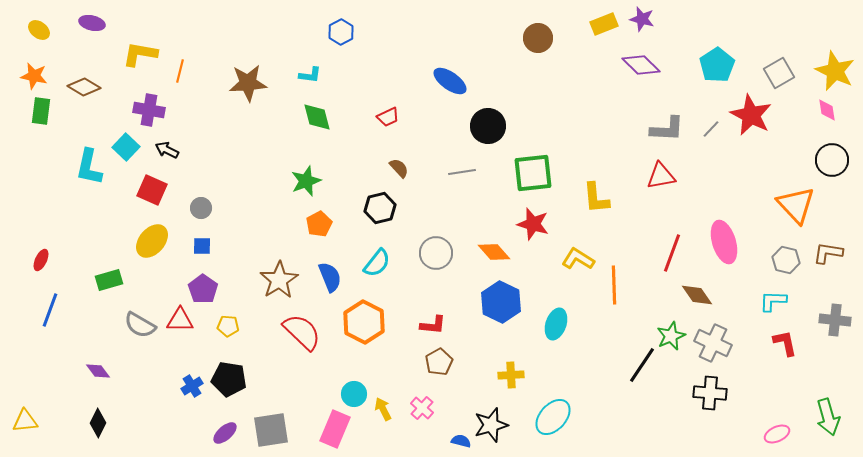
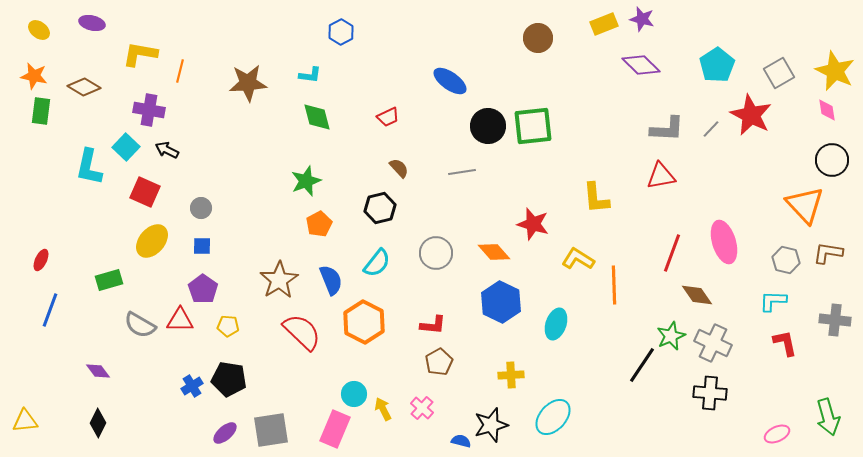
green square at (533, 173): moved 47 px up
red square at (152, 190): moved 7 px left, 2 px down
orange triangle at (796, 205): moved 9 px right
blue semicircle at (330, 277): moved 1 px right, 3 px down
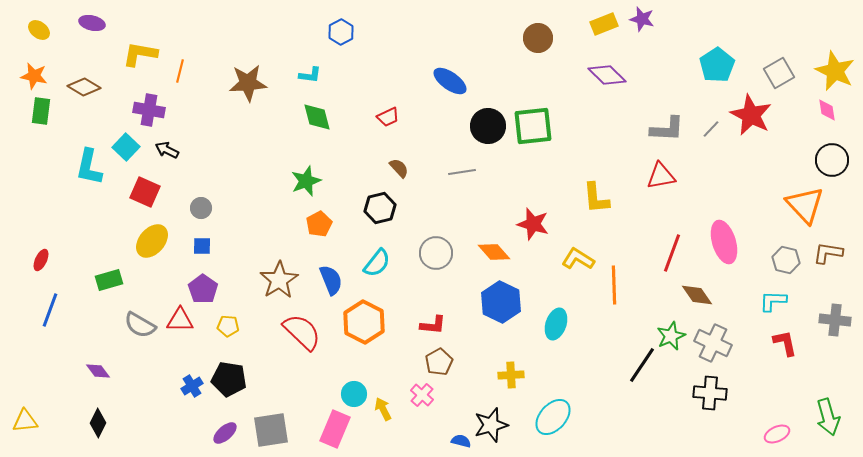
purple diamond at (641, 65): moved 34 px left, 10 px down
pink cross at (422, 408): moved 13 px up
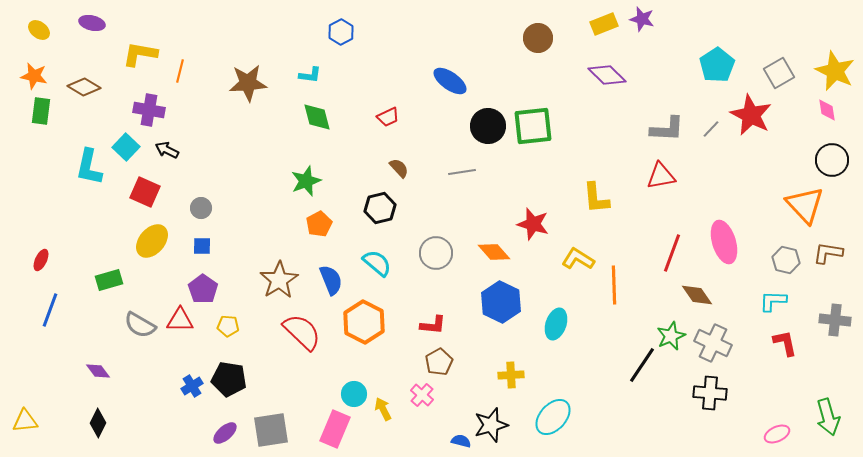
cyan semicircle at (377, 263): rotated 88 degrees counterclockwise
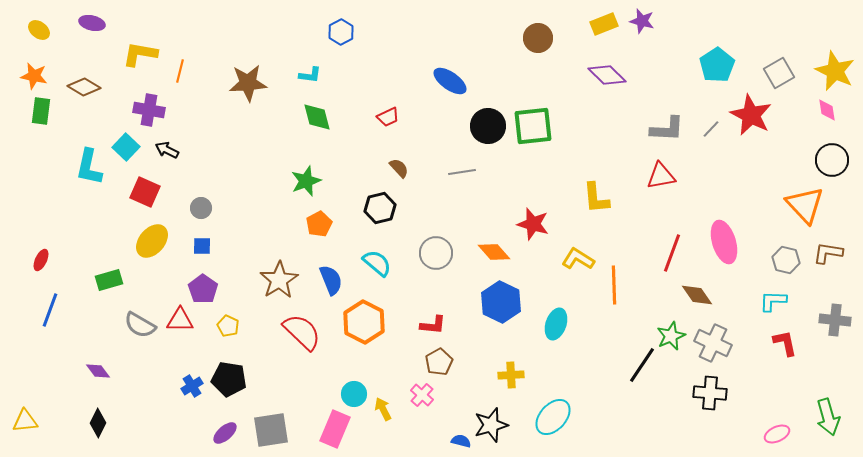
purple star at (642, 19): moved 2 px down
yellow pentagon at (228, 326): rotated 20 degrees clockwise
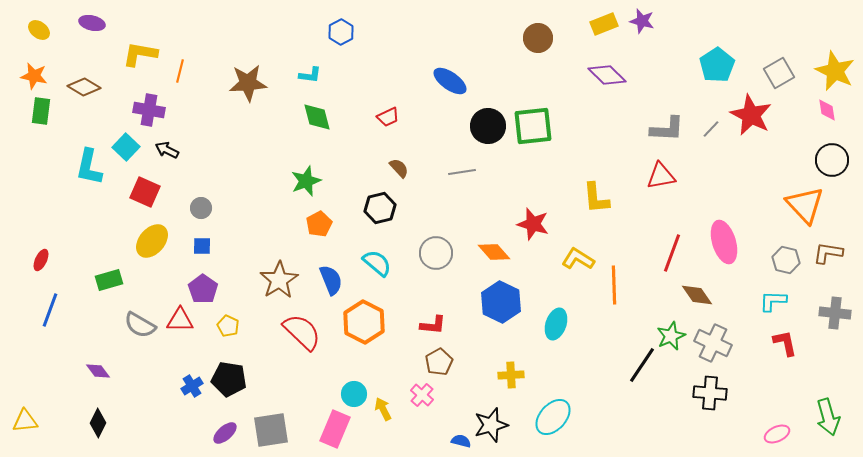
gray cross at (835, 320): moved 7 px up
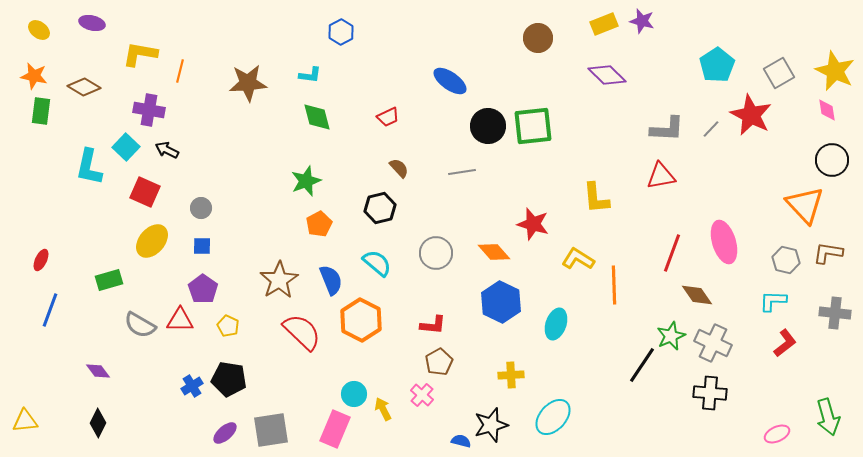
orange hexagon at (364, 322): moved 3 px left, 2 px up
red L-shape at (785, 343): rotated 64 degrees clockwise
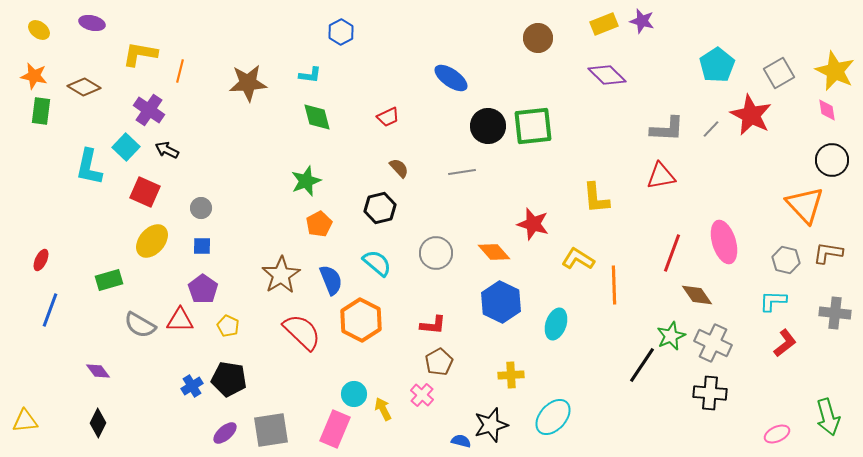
blue ellipse at (450, 81): moved 1 px right, 3 px up
purple cross at (149, 110): rotated 24 degrees clockwise
brown star at (279, 280): moved 2 px right, 5 px up
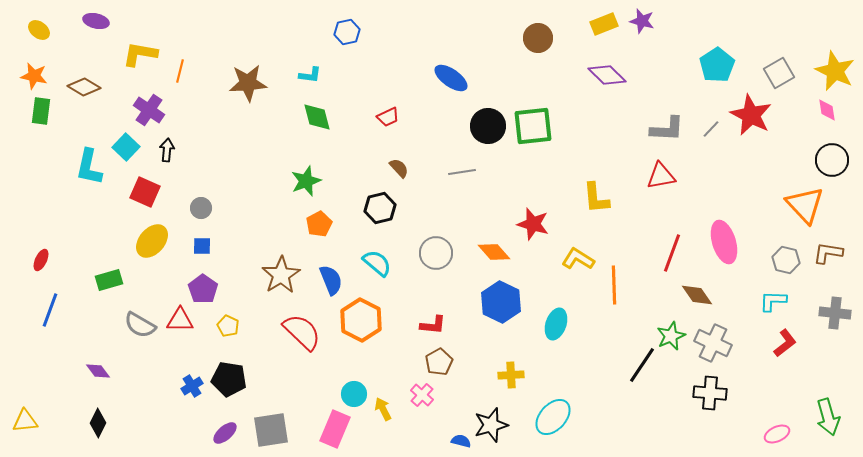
purple ellipse at (92, 23): moved 4 px right, 2 px up
blue hexagon at (341, 32): moved 6 px right; rotated 15 degrees clockwise
black arrow at (167, 150): rotated 70 degrees clockwise
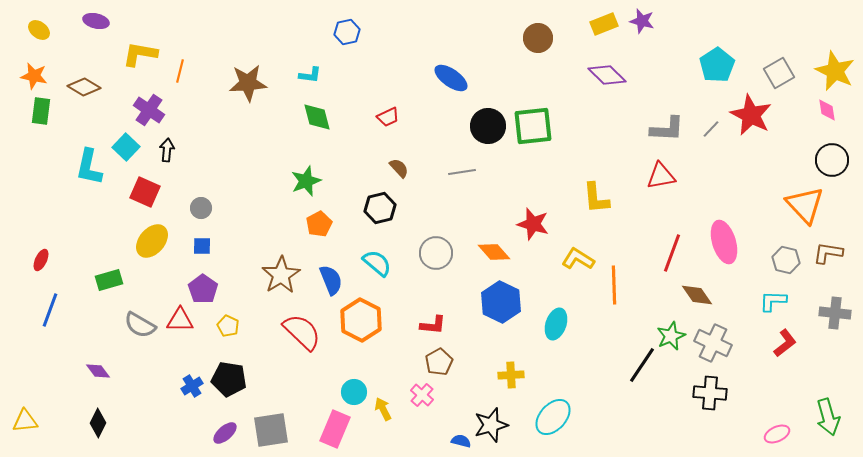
cyan circle at (354, 394): moved 2 px up
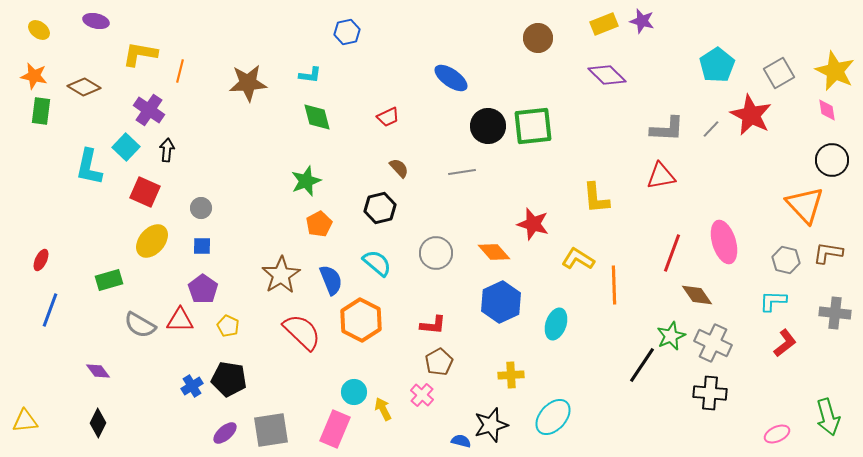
blue hexagon at (501, 302): rotated 9 degrees clockwise
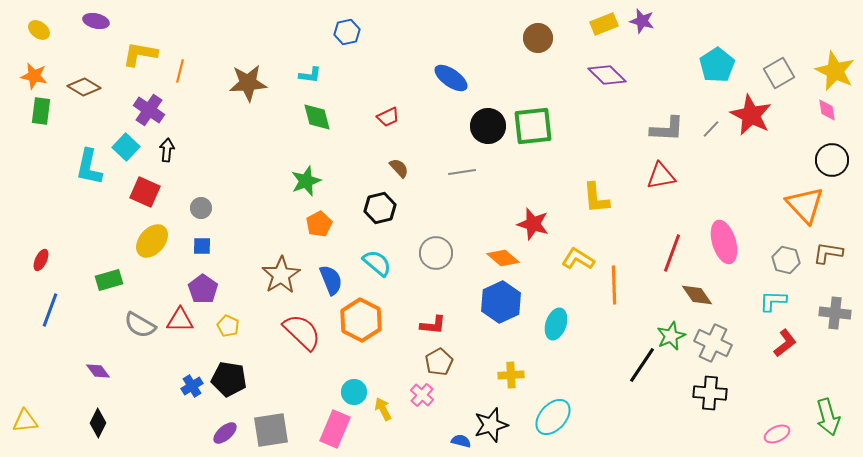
orange diamond at (494, 252): moved 9 px right, 6 px down; rotated 8 degrees counterclockwise
